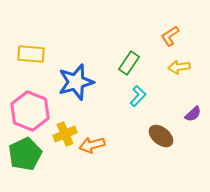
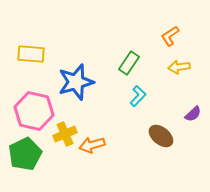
pink hexagon: moved 4 px right; rotated 9 degrees counterclockwise
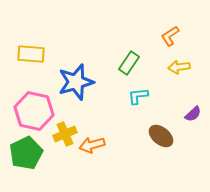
cyan L-shape: rotated 140 degrees counterclockwise
green pentagon: moved 1 px right, 1 px up
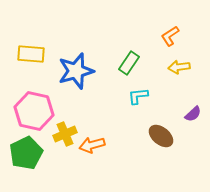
blue star: moved 11 px up
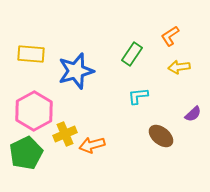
green rectangle: moved 3 px right, 9 px up
pink hexagon: rotated 18 degrees clockwise
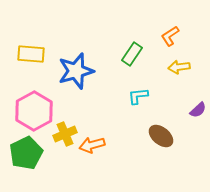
purple semicircle: moved 5 px right, 4 px up
